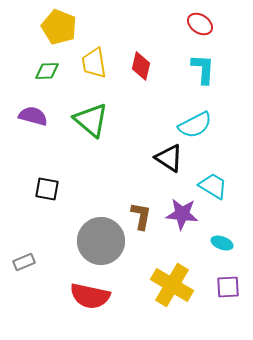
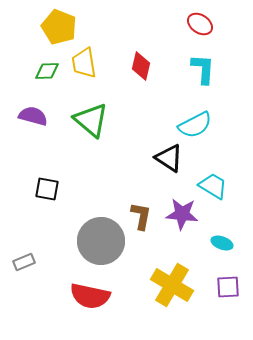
yellow trapezoid: moved 10 px left
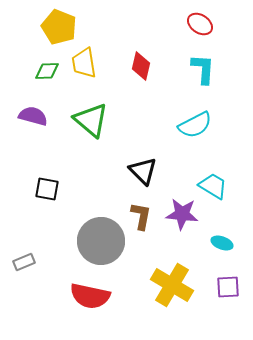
black triangle: moved 26 px left, 13 px down; rotated 12 degrees clockwise
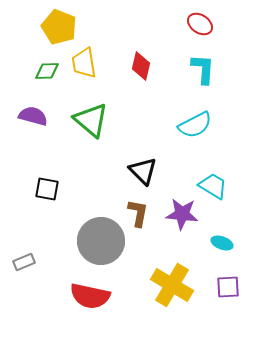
brown L-shape: moved 3 px left, 3 px up
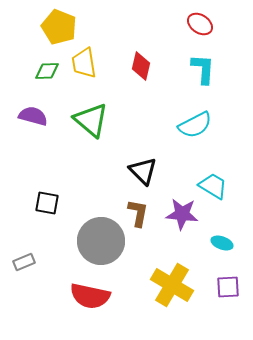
black square: moved 14 px down
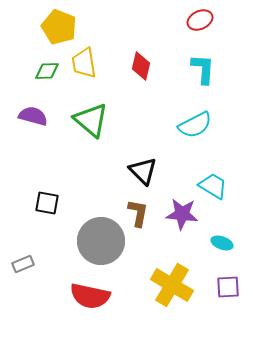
red ellipse: moved 4 px up; rotated 60 degrees counterclockwise
gray rectangle: moved 1 px left, 2 px down
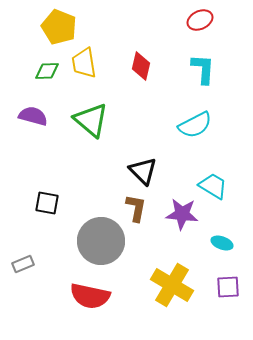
brown L-shape: moved 2 px left, 5 px up
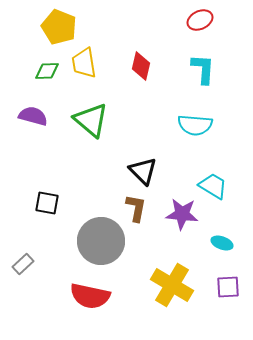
cyan semicircle: rotated 32 degrees clockwise
gray rectangle: rotated 20 degrees counterclockwise
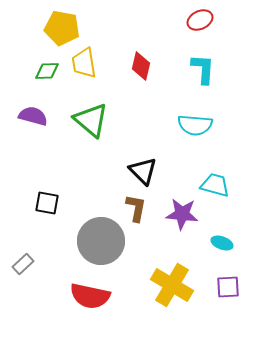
yellow pentagon: moved 3 px right, 1 px down; rotated 12 degrees counterclockwise
cyan trapezoid: moved 2 px right, 1 px up; rotated 16 degrees counterclockwise
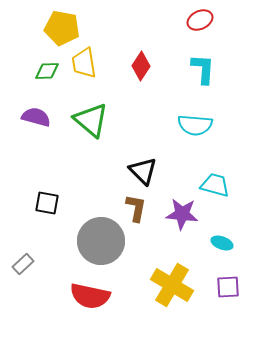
red diamond: rotated 20 degrees clockwise
purple semicircle: moved 3 px right, 1 px down
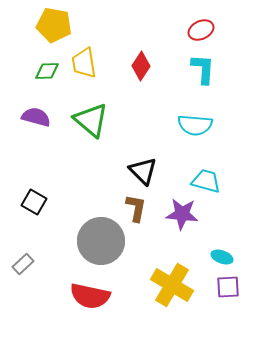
red ellipse: moved 1 px right, 10 px down
yellow pentagon: moved 8 px left, 3 px up
cyan trapezoid: moved 9 px left, 4 px up
black square: moved 13 px left, 1 px up; rotated 20 degrees clockwise
cyan ellipse: moved 14 px down
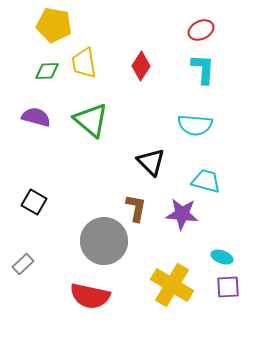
black triangle: moved 8 px right, 9 px up
gray circle: moved 3 px right
